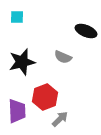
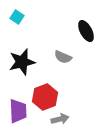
cyan square: rotated 32 degrees clockwise
black ellipse: rotated 40 degrees clockwise
purple trapezoid: moved 1 px right
gray arrow: rotated 30 degrees clockwise
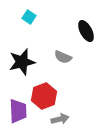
cyan square: moved 12 px right
red hexagon: moved 1 px left, 1 px up
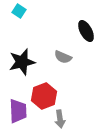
cyan square: moved 10 px left, 6 px up
gray arrow: rotated 96 degrees clockwise
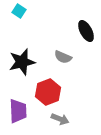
red hexagon: moved 4 px right, 4 px up
gray arrow: rotated 60 degrees counterclockwise
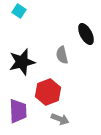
black ellipse: moved 3 px down
gray semicircle: moved 1 px left, 2 px up; rotated 54 degrees clockwise
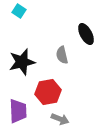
red hexagon: rotated 10 degrees clockwise
